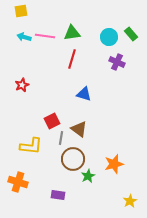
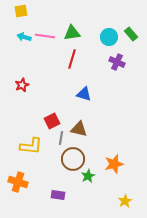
brown triangle: rotated 24 degrees counterclockwise
yellow star: moved 5 px left
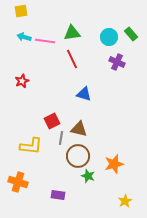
pink line: moved 5 px down
red line: rotated 42 degrees counterclockwise
red star: moved 4 px up
brown circle: moved 5 px right, 3 px up
green star: rotated 24 degrees counterclockwise
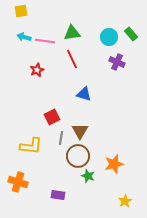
red star: moved 15 px right, 11 px up
red square: moved 4 px up
brown triangle: moved 1 px right, 2 px down; rotated 48 degrees clockwise
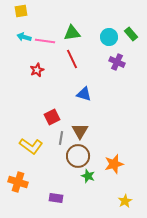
yellow L-shape: rotated 30 degrees clockwise
purple rectangle: moved 2 px left, 3 px down
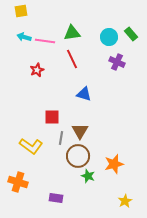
red square: rotated 28 degrees clockwise
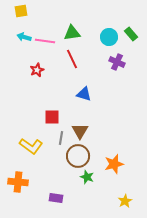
green star: moved 1 px left, 1 px down
orange cross: rotated 12 degrees counterclockwise
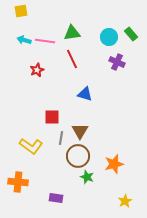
cyan arrow: moved 3 px down
blue triangle: moved 1 px right
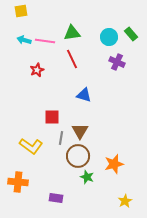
blue triangle: moved 1 px left, 1 px down
